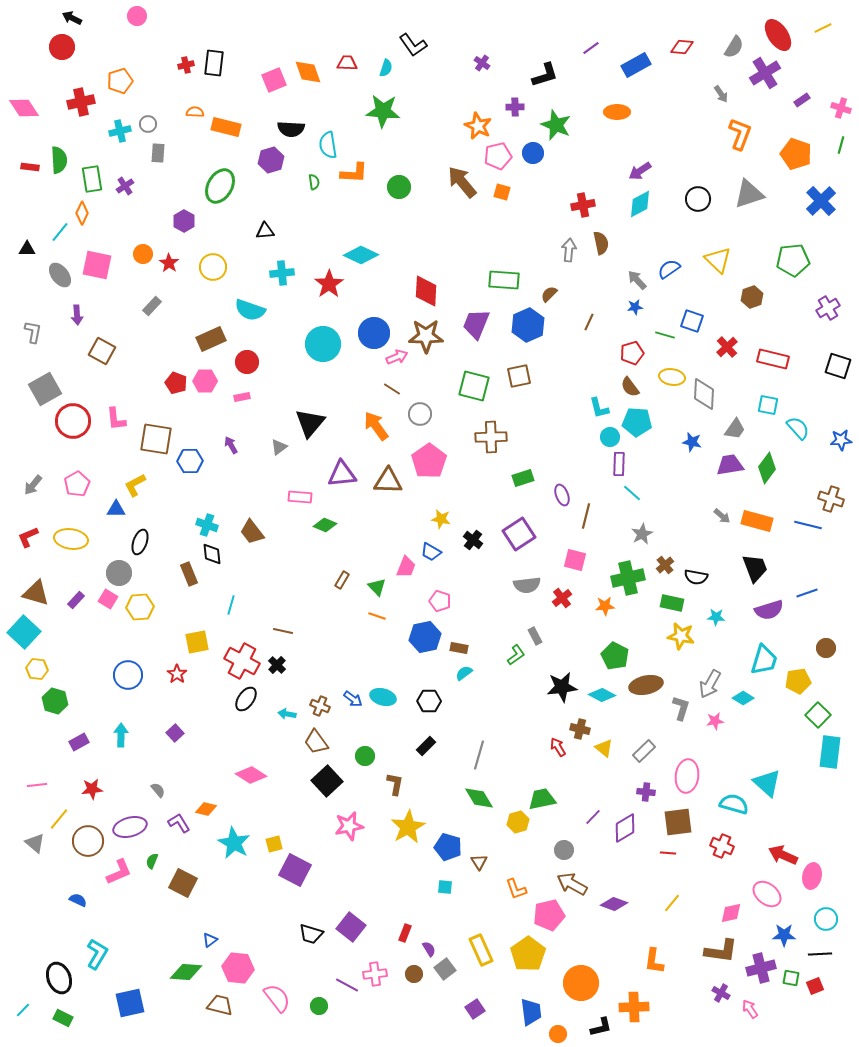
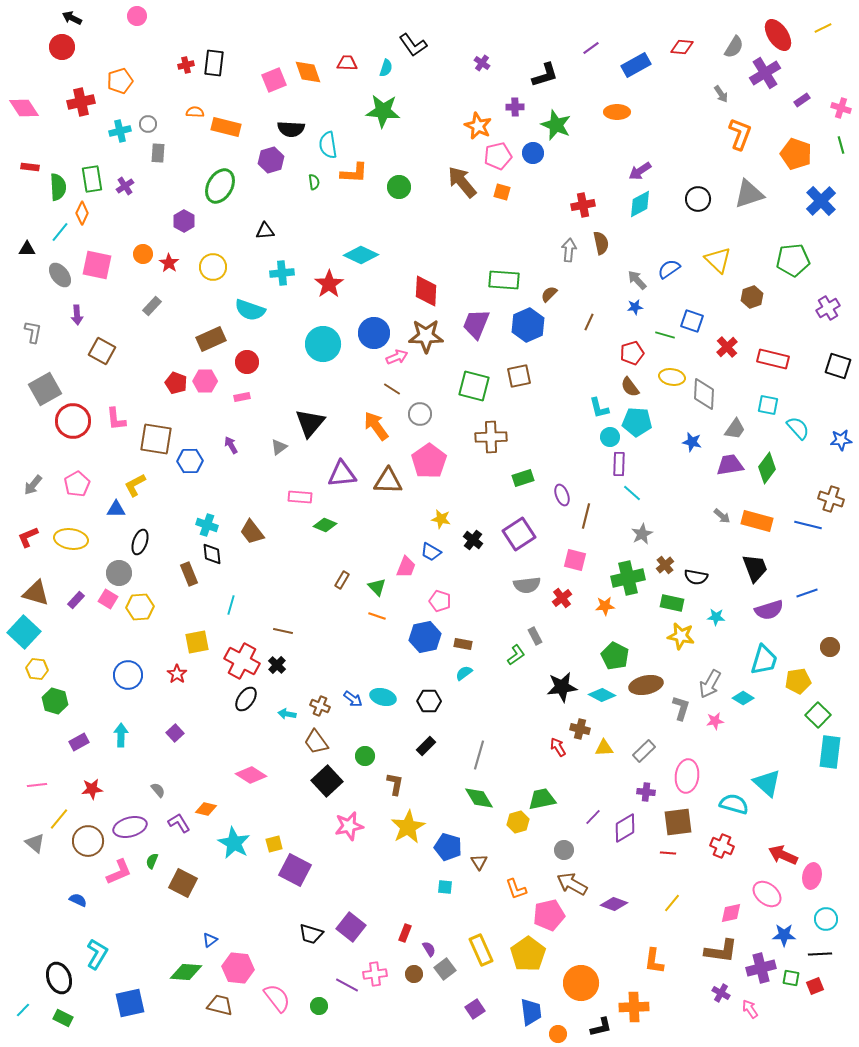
green line at (841, 145): rotated 30 degrees counterclockwise
green semicircle at (59, 160): moved 1 px left, 27 px down
brown rectangle at (459, 648): moved 4 px right, 4 px up
brown circle at (826, 648): moved 4 px right, 1 px up
yellow triangle at (604, 748): rotated 42 degrees counterclockwise
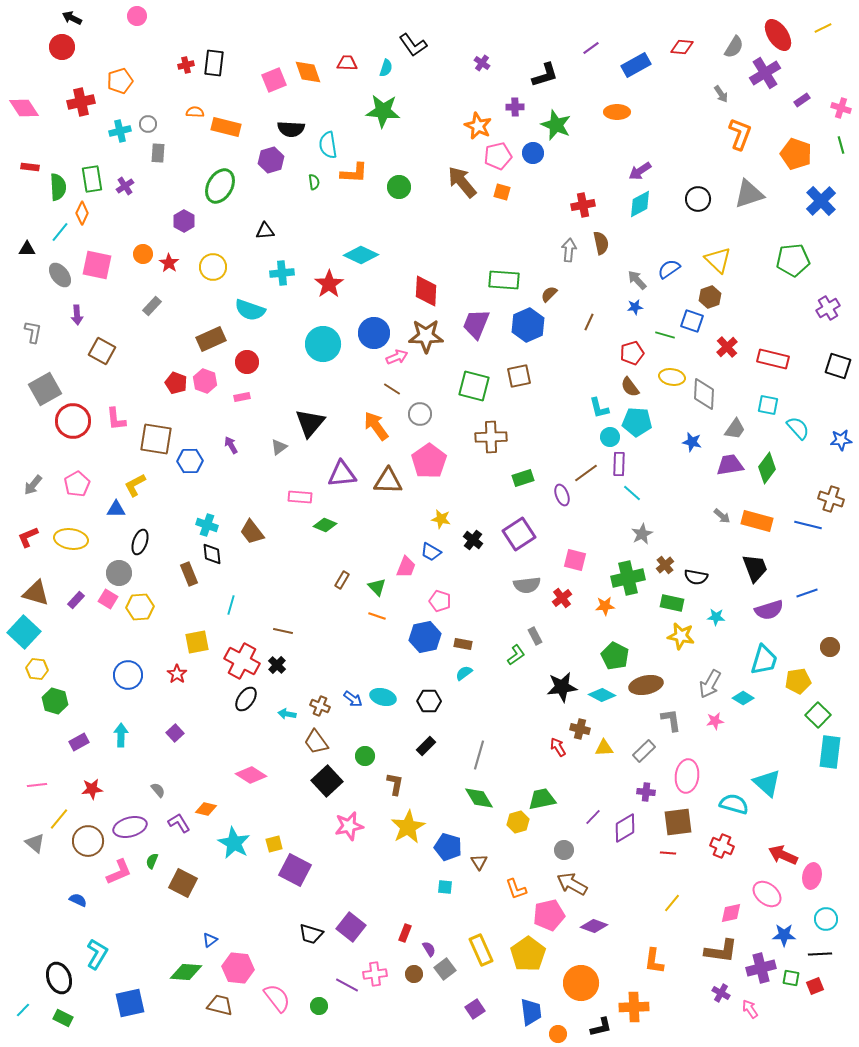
brown hexagon at (752, 297): moved 42 px left
pink hexagon at (205, 381): rotated 20 degrees clockwise
brown line at (586, 516): moved 43 px up; rotated 40 degrees clockwise
gray L-shape at (681, 708): moved 10 px left, 12 px down; rotated 25 degrees counterclockwise
purple diamond at (614, 904): moved 20 px left, 22 px down
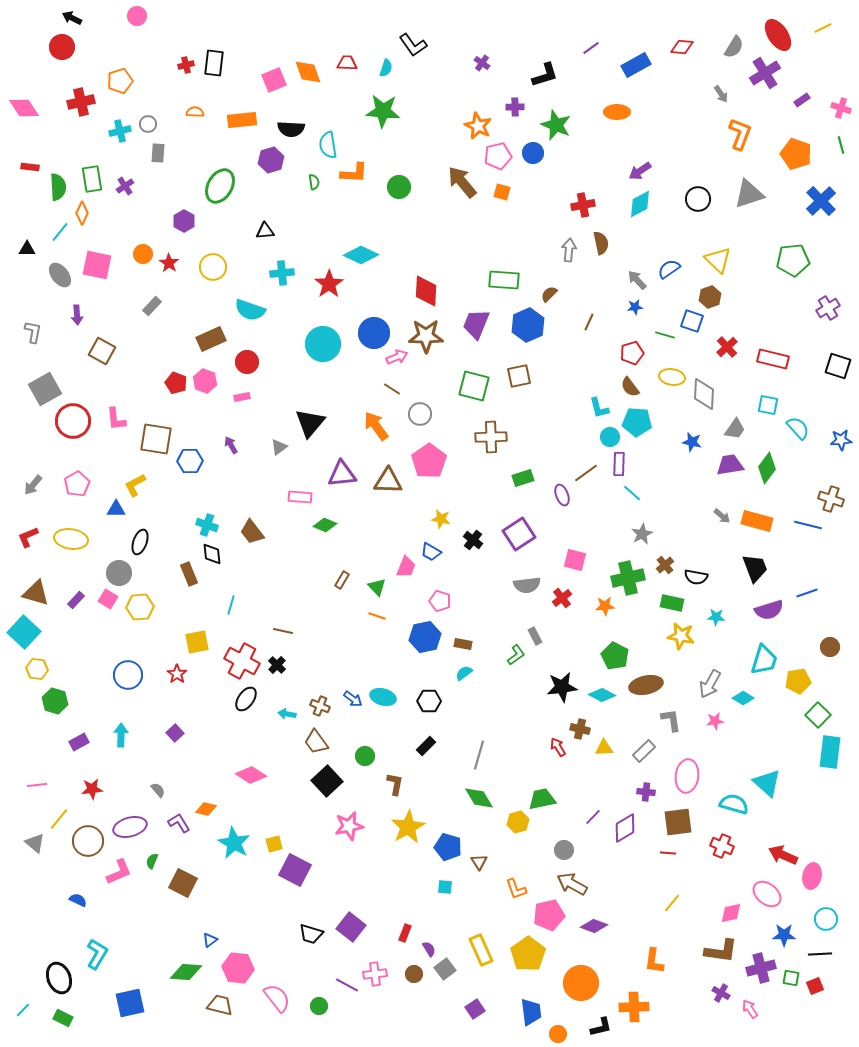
orange rectangle at (226, 127): moved 16 px right, 7 px up; rotated 20 degrees counterclockwise
